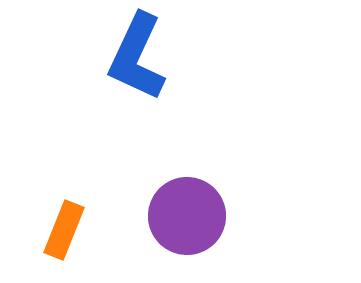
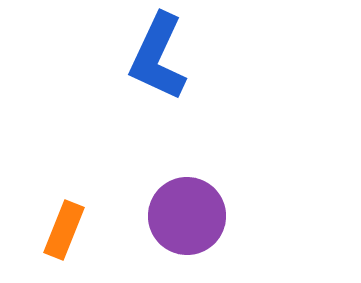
blue L-shape: moved 21 px right
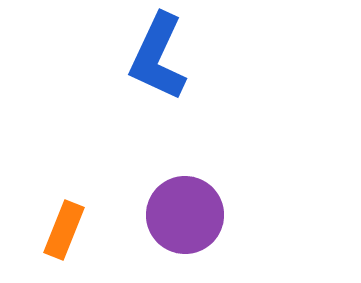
purple circle: moved 2 px left, 1 px up
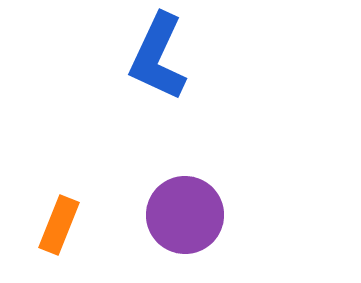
orange rectangle: moved 5 px left, 5 px up
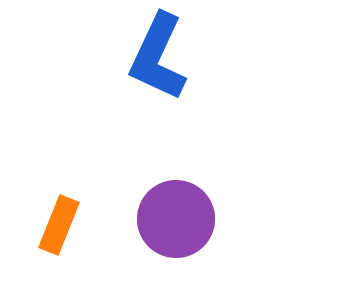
purple circle: moved 9 px left, 4 px down
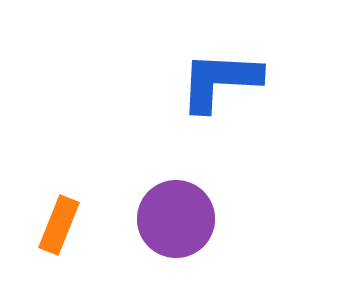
blue L-shape: moved 62 px right, 24 px down; rotated 68 degrees clockwise
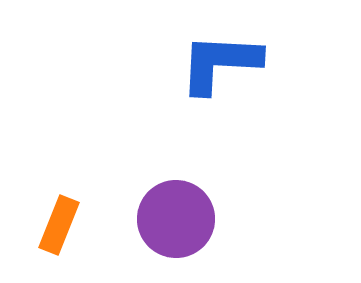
blue L-shape: moved 18 px up
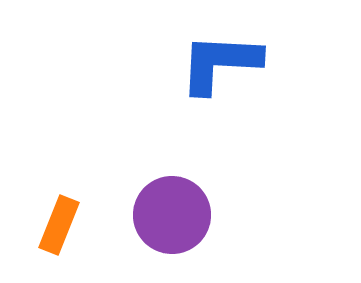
purple circle: moved 4 px left, 4 px up
